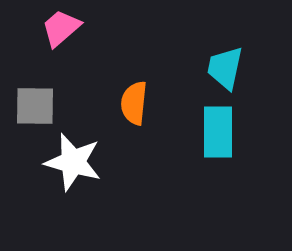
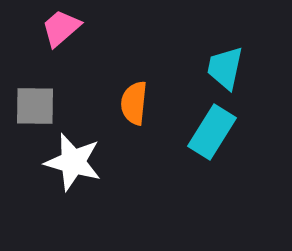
cyan rectangle: moved 6 px left; rotated 32 degrees clockwise
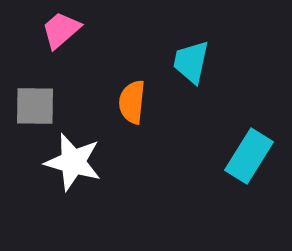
pink trapezoid: moved 2 px down
cyan trapezoid: moved 34 px left, 6 px up
orange semicircle: moved 2 px left, 1 px up
cyan rectangle: moved 37 px right, 24 px down
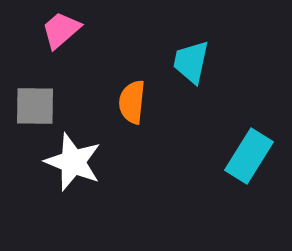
white star: rotated 6 degrees clockwise
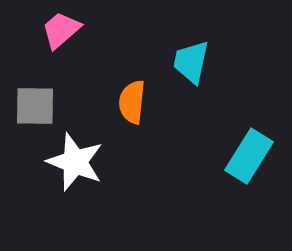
white star: moved 2 px right
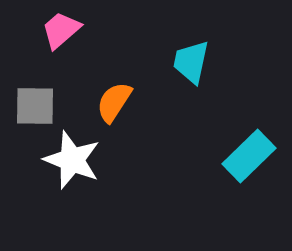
orange semicircle: moved 18 px left; rotated 27 degrees clockwise
cyan rectangle: rotated 14 degrees clockwise
white star: moved 3 px left, 2 px up
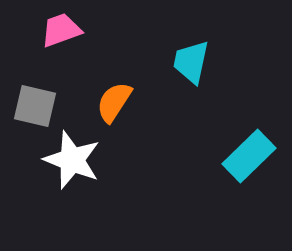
pink trapezoid: rotated 21 degrees clockwise
gray square: rotated 12 degrees clockwise
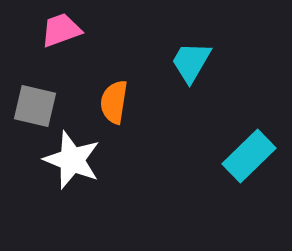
cyan trapezoid: rotated 18 degrees clockwise
orange semicircle: rotated 24 degrees counterclockwise
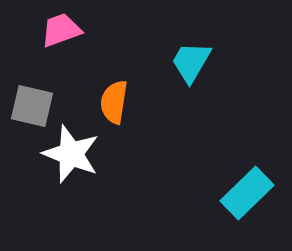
gray square: moved 3 px left
cyan rectangle: moved 2 px left, 37 px down
white star: moved 1 px left, 6 px up
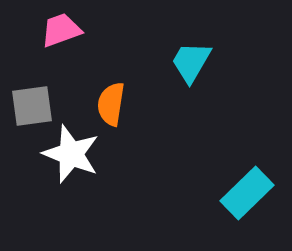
orange semicircle: moved 3 px left, 2 px down
gray square: rotated 21 degrees counterclockwise
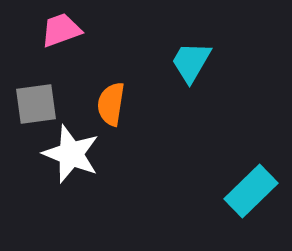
gray square: moved 4 px right, 2 px up
cyan rectangle: moved 4 px right, 2 px up
